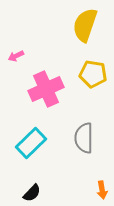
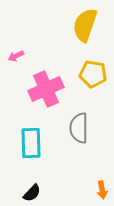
gray semicircle: moved 5 px left, 10 px up
cyan rectangle: rotated 48 degrees counterclockwise
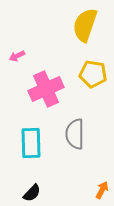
pink arrow: moved 1 px right
gray semicircle: moved 4 px left, 6 px down
orange arrow: rotated 144 degrees counterclockwise
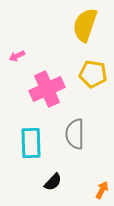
pink cross: moved 1 px right
black semicircle: moved 21 px right, 11 px up
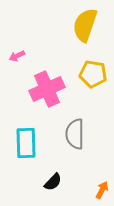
cyan rectangle: moved 5 px left
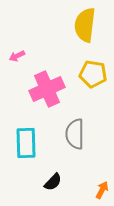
yellow semicircle: rotated 12 degrees counterclockwise
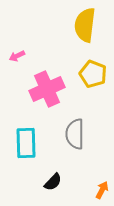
yellow pentagon: rotated 12 degrees clockwise
